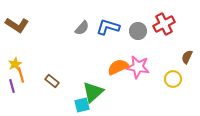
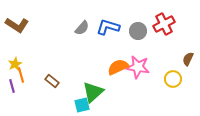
brown semicircle: moved 1 px right, 2 px down
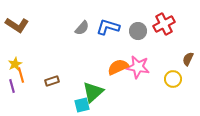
brown rectangle: rotated 56 degrees counterclockwise
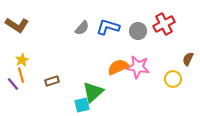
yellow star: moved 7 px right, 4 px up
purple line: moved 1 px right, 2 px up; rotated 24 degrees counterclockwise
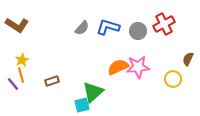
pink star: rotated 15 degrees counterclockwise
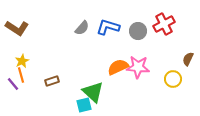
brown L-shape: moved 3 px down
yellow star: moved 1 px down
pink star: rotated 10 degrees clockwise
green triangle: rotated 35 degrees counterclockwise
cyan square: moved 2 px right
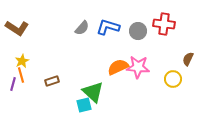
red cross: rotated 35 degrees clockwise
purple line: rotated 56 degrees clockwise
